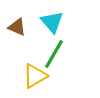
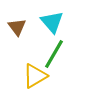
brown triangle: rotated 30 degrees clockwise
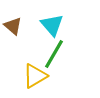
cyan triangle: moved 3 px down
brown triangle: moved 4 px left, 1 px up; rotated 12 degrees counterclockwise
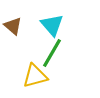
green line: moved 2 px left, 1 px up
yellow triangle: rotated 16 degrees clockwise
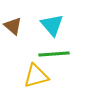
green line: moved 2 px right, 1 px down; rotated 56 degrees clockwise
yellow triangle: moved 1 px right
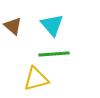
yellow triangle: moved 3 px down
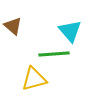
cyan triangle: moved 18 px right, 6 px down
yellow triangle: moved 2 px left
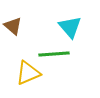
cyan triangle: moved 4 px up
yellow triangle: moved 6 px left, 6 px up; rotated 8 degrees counterclockwise
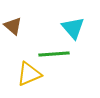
cyan triangle: moved 3 px right, 1 px down
yellow triangle: moved 1 px right, 1 px down
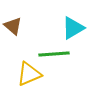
cyan triangle: rotated 40 degrees clockwise
